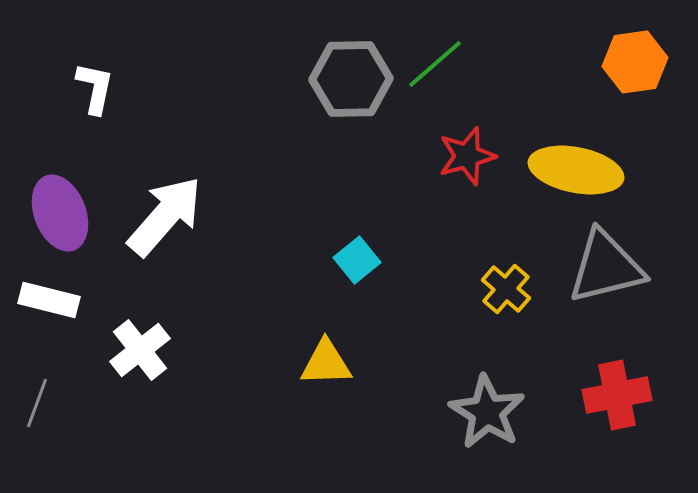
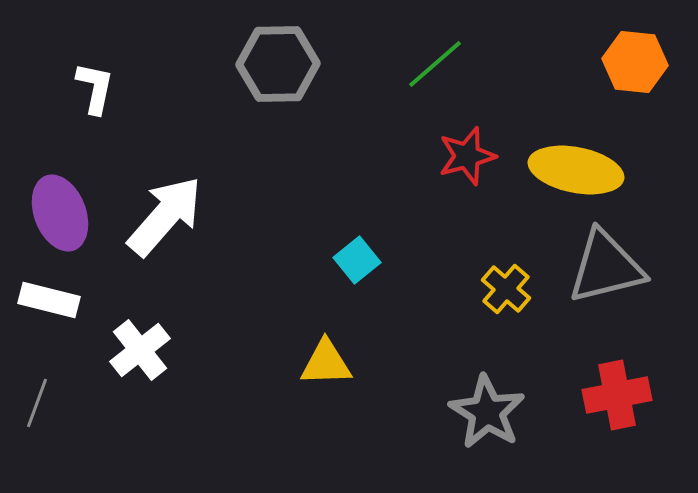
orange hexagon: rotated 14 degrees clockwise
gray hexagon: moved 73 px left, 15 px up
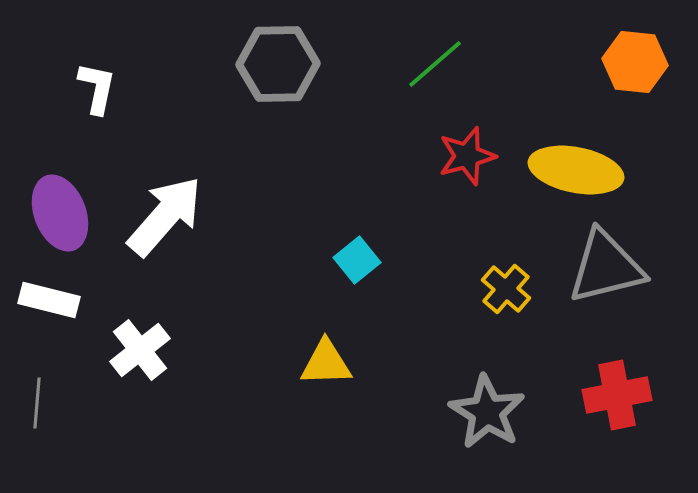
white L-shape: moved 2 px right
gray line: rotated 15 degrees counterclockwise
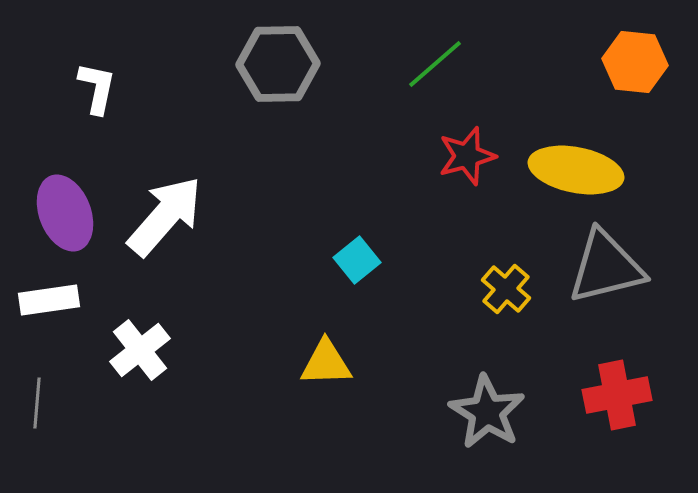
purple ellipse: moved 5 px right
white rectangle: rotated 22 degrees counterclockwise
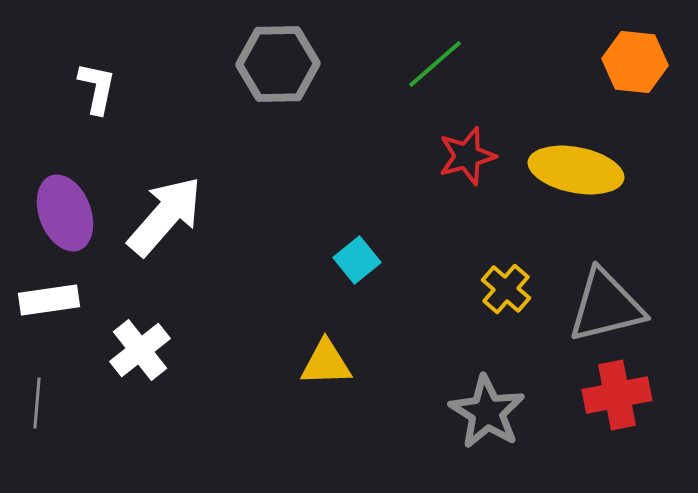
gray triangle: moved 39 px down
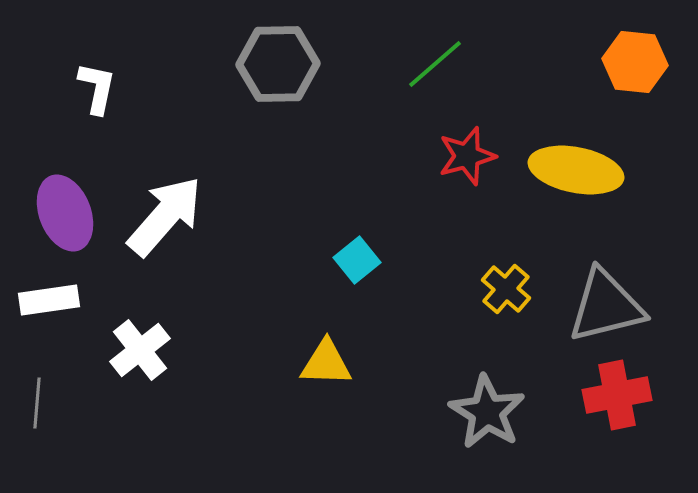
yellow triangle: rotated 4 degrees clockwise
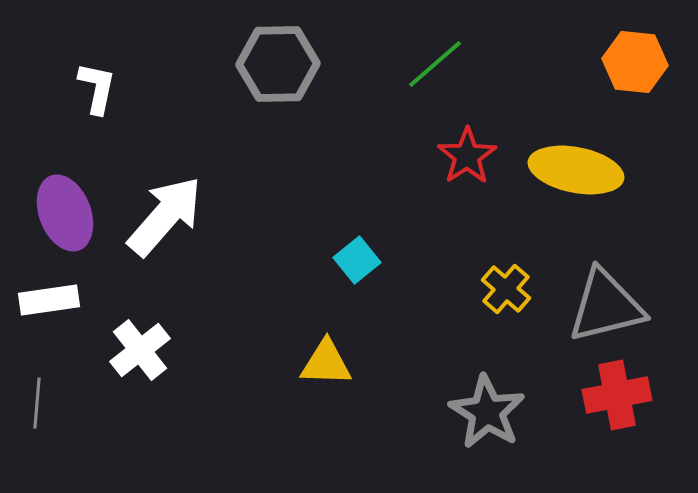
red star: rotated 18 degrees counterclockwise
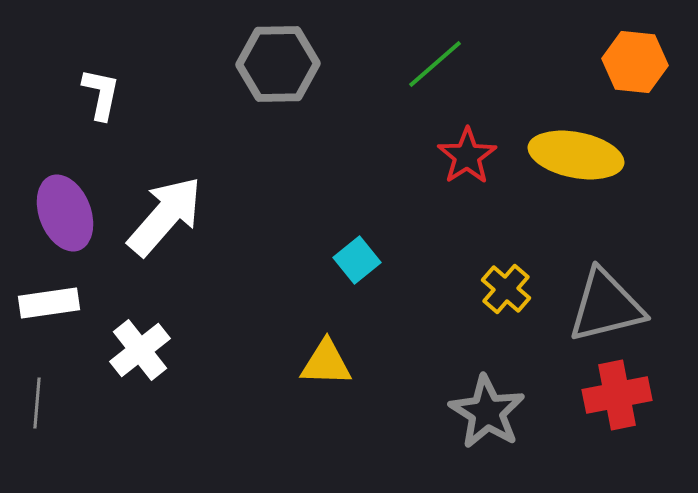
white L-shape: moved 4 px right, 6 px down
yellow ellipse: moved 15 px up
white rectangle: moved 3 px down
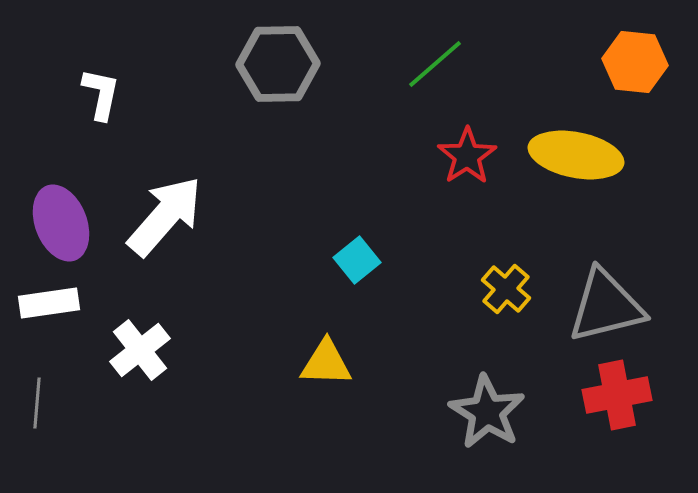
purple ellipse: moved 4 px left, 10 px down
